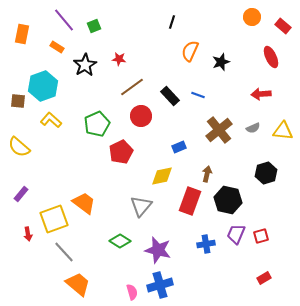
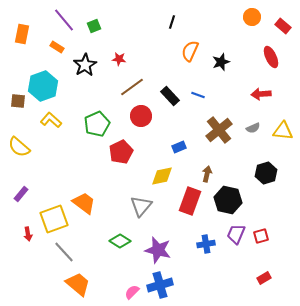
pink semicircle at (132, 292): rotated 119 degrees counterclockwise
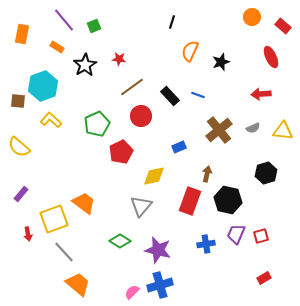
yellow diamond at (162, 176): moved 8 px left
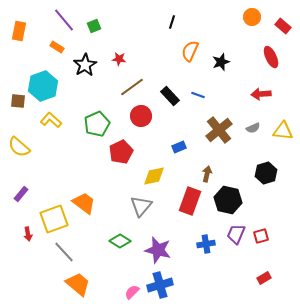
orange rectangle at (22, 34): moved 3 px left, 3 px up
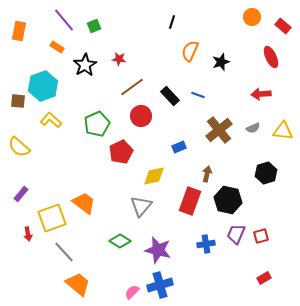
yellow square at (54, 219): moved 2 px left, 1 px up
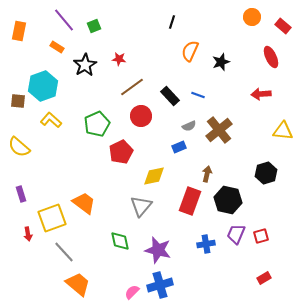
gray semicircle at (253, 128): moved 64 px left, 2 px up
purple rectangle at (21, 194): rotated 56 degrees counterclockwise
green diamond at (120, 241): rotated 45 degrees clockwise
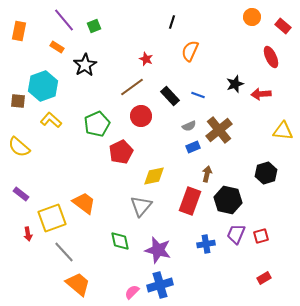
red star at (119, 59): moved 27 px right; rotated 16 degrees clockwise
black star at (221, 62): moved 14 px right, 22 px down
blue rectangle at (179, 147): moved 14 px right
purple rectangle at (21, 194): rotated 35 degrees counterclockwise
